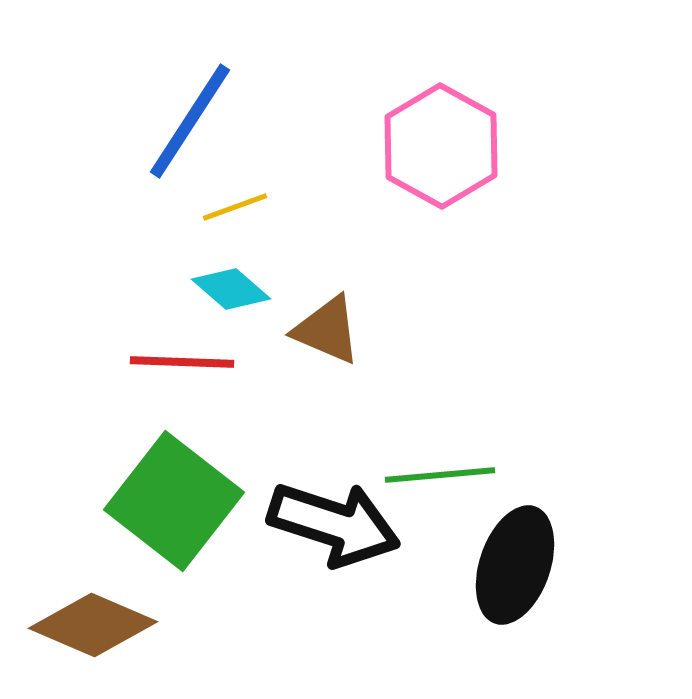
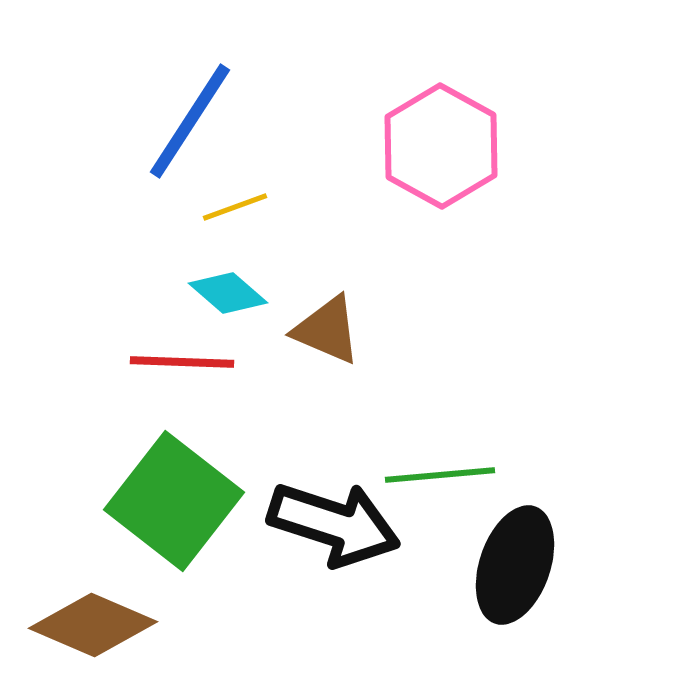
cyan diamond: moved 3 px left, 4 px down
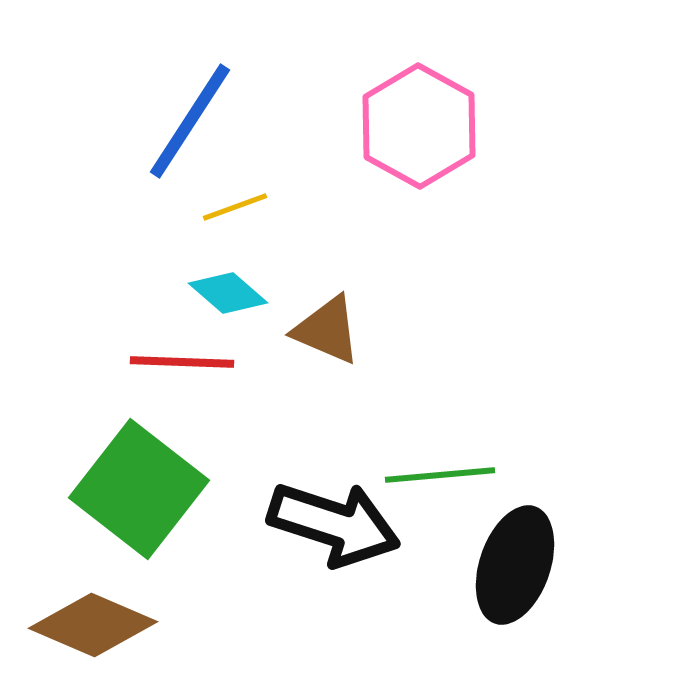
pink hexagon: moved 22 px left, 20 px up
green square: moved 35 px left, 12 px up
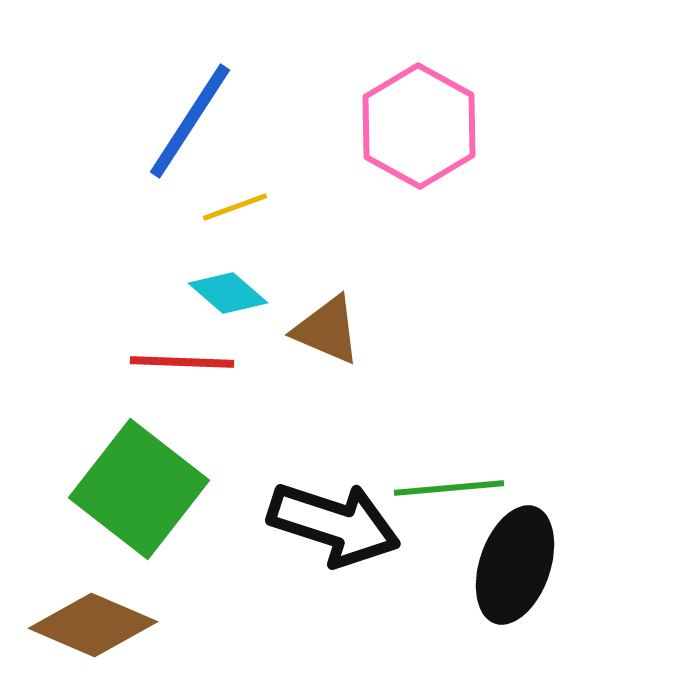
green line: moved 9 px right, 13 px down
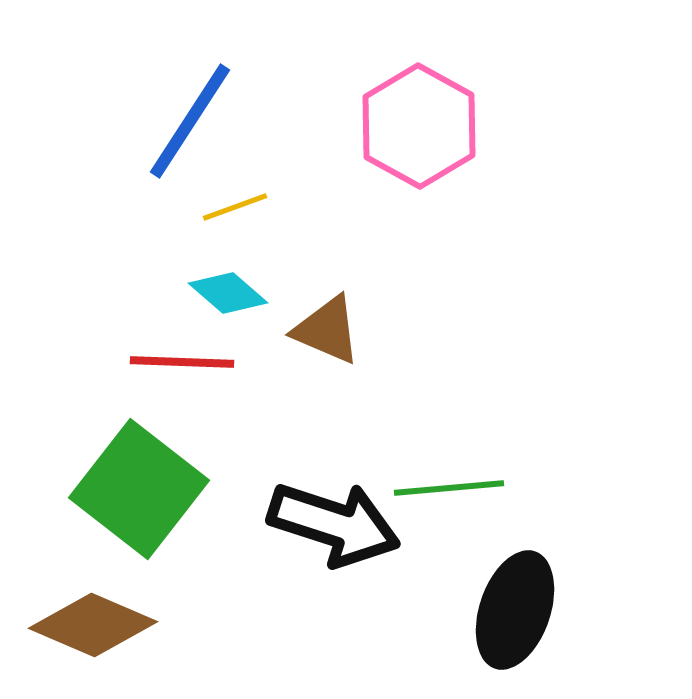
black ellipse: moved 45 px down
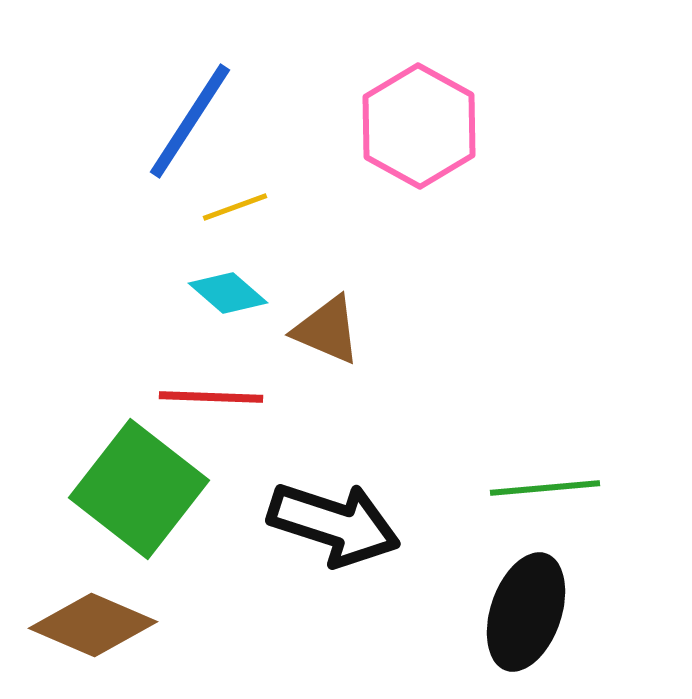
red line: moved 29 px right, 35 px down
green line: moved 96 px right
black ellipse: moved 11 px right, 2 px down
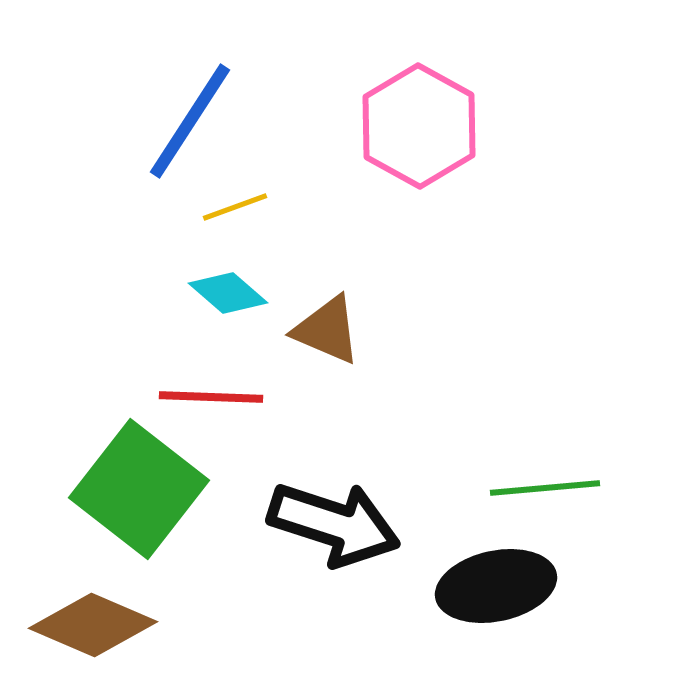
black ellipse: moved 30 px left, 26 px up; rotated 59 degrees clockwise
